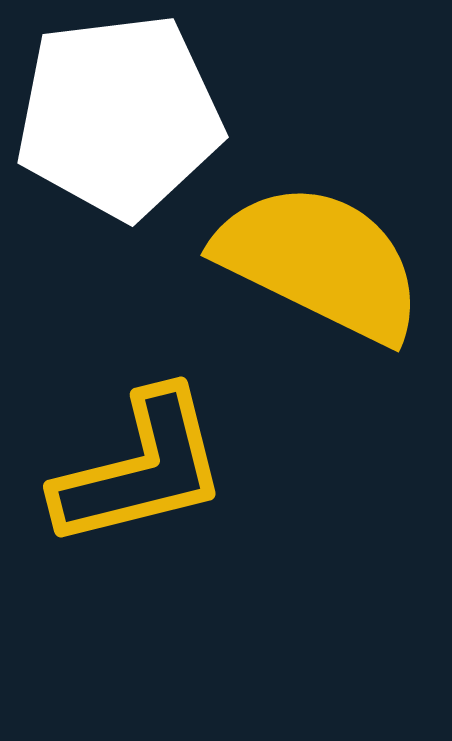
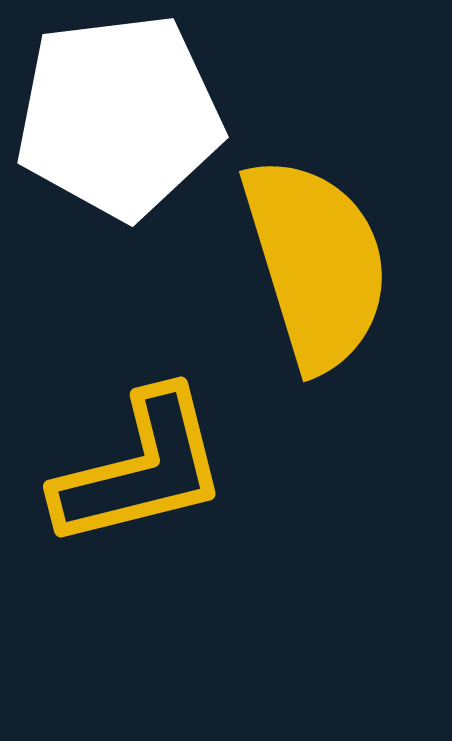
yellow semicircle: moved 4 px left, 1 px down; rotated 47 degrees clockwise
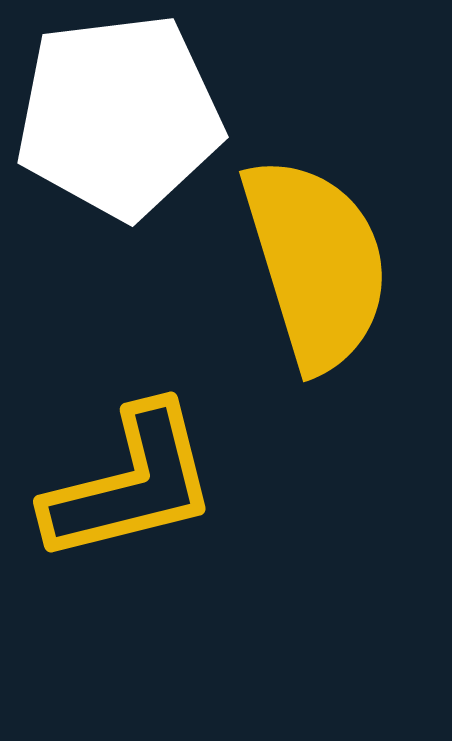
yellow L-shape: moved 10 px left, 15 px down
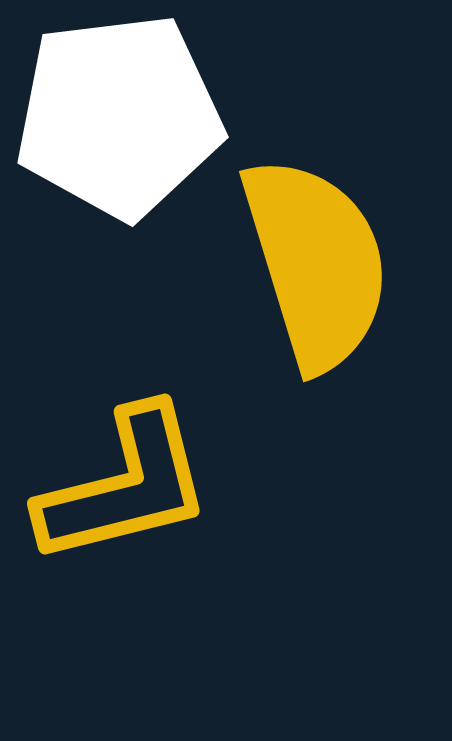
yellow L-shape: moved 6 px left, 2 px down
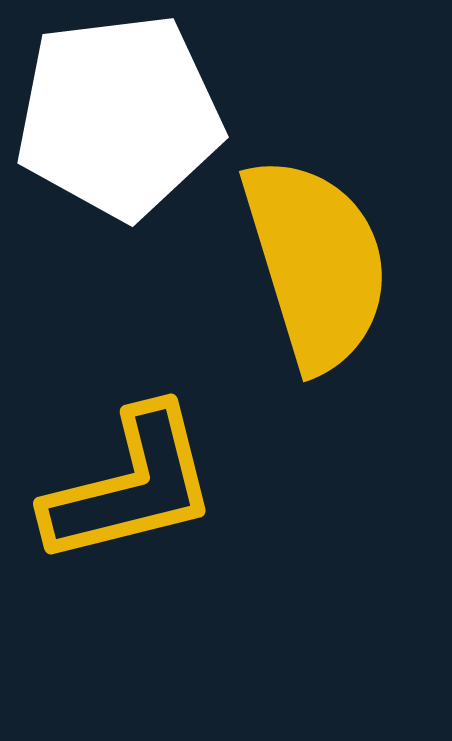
yellow L-shape: moved 6 px right
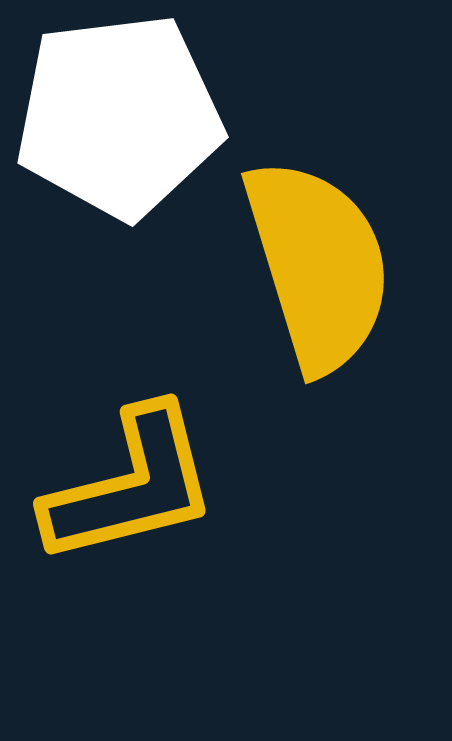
yellow semicircle: moved 2 px right, 2 px down
